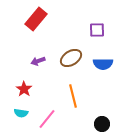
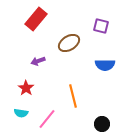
purple square: moved 4 px right, 4 px up; rotated 14 degrees clockwise
brown ellipse: moved 2 px left, 15 px up
blue semicircle: moved 2 px right, 1 px down
red star: moved 2 px right, 1 px up
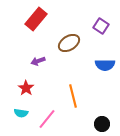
purple square: rotated 21 degrees clockwise
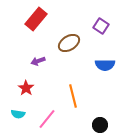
cyan semicircle: moved 3 px left, 1 px down
black circle: moved 2 px left, 1 px down
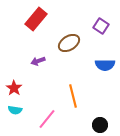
red star: moved 12 px left
cyan semicircle: moved 3 px left, 4 px up
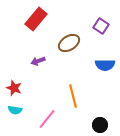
red star: rotated 14 degrees counterclockwise
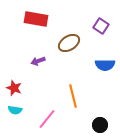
red rectangle: rotated 60 degrees clockwise
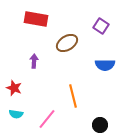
brown ellipse: moved 2 px left
purple arrow: moved 4 px left; rotated 112 degrees clockwise
cyan semicircle: moved 1 px right, 4 px down
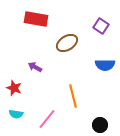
purple arrow: moved 1 px right, 6 px down; rotated 64 degrees counterclockwise
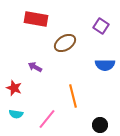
brown ellipse: moved 2 px left
